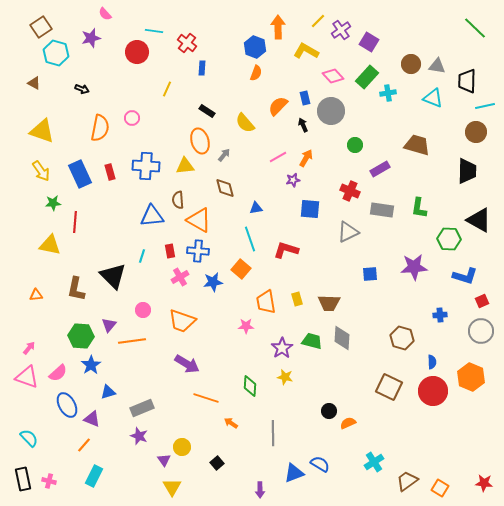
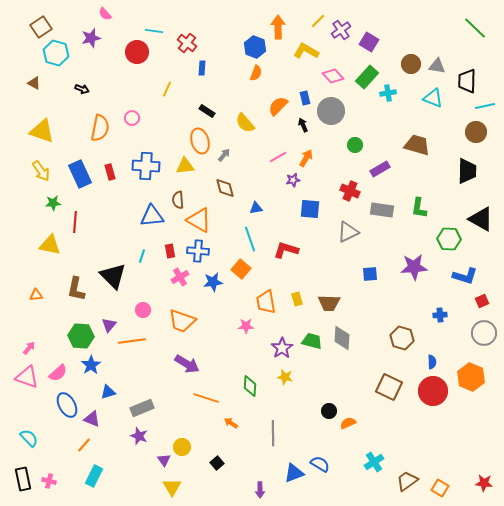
black triangle at (479, 220): moved 2 px right, 1 px up
gray circle at (481, 331): moved 3 px right, 2 px down
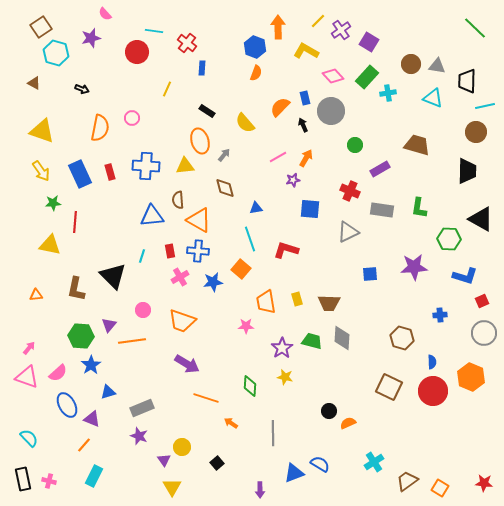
orange semicircle at (278, 106): moved 2 px right, 1 px down
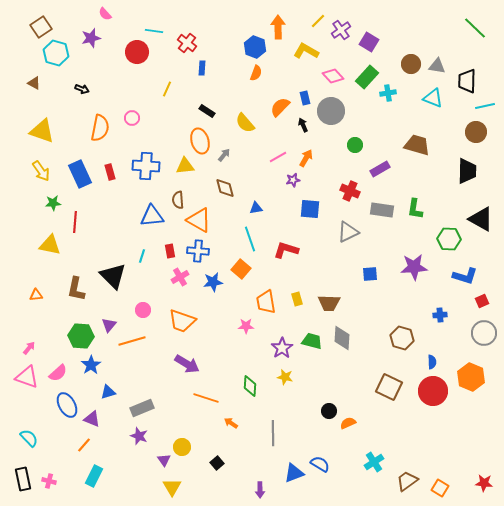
green L-shape at (419, 208): moved 4 px left, 1 px down
orange line at (132, 341): rotated 8 degrees counterclockwise
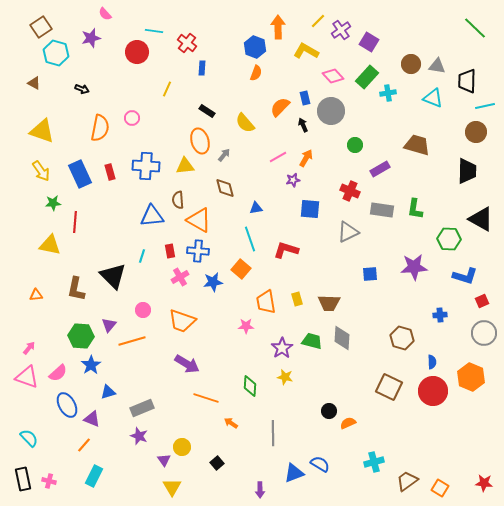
cyan cross at (374, 462): rotated 18 degrees clockwise
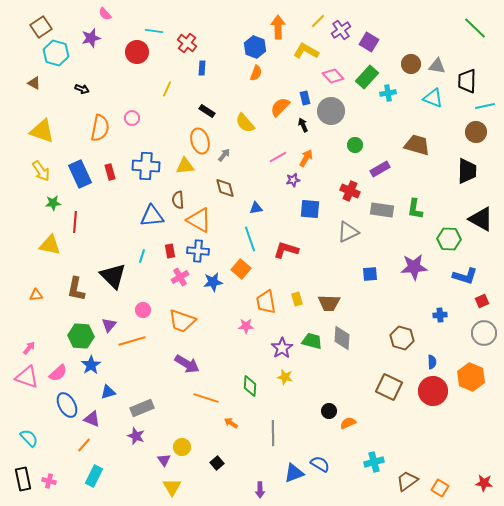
purple star at (139, 436): moved 3 px left
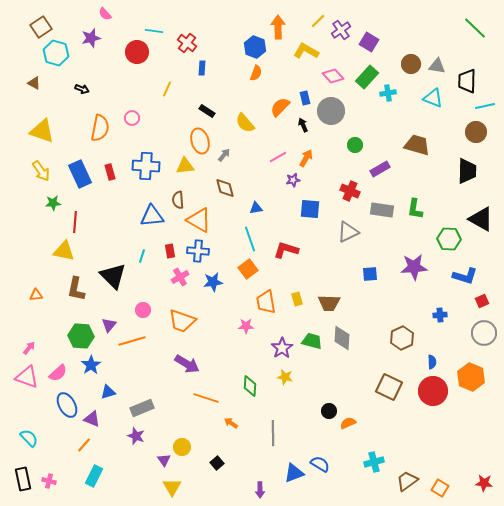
yellow triangle at (50, 245): moved 14 px right, 6 px down
orange square at (241, 269): moved 7 px right; rotated 12 degrees clockwise
brown hexagon at (402, 338): rotated 20 degrees clockwise
